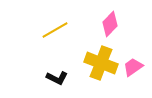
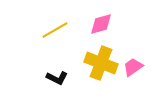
pink diamond: moved 9 px left; rotated 30 degrees clockwise
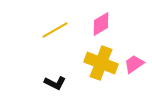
pink diamond: rotated 15 degrees counterclockwise
pink trapezoid: moved 1 px right, 3 px up
black L-shape: moved 2 px left, 5 px down
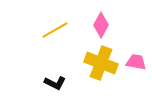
pink diamond: moved 1 px down; rotated 30 degrees counterclockwise
pink trapezoid: moved 2 px right, 2 px up; rotated 45 degrees clockwise
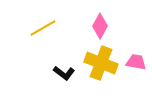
pink diamond: moved 1 px left, 1 px down
yellow line: moved 12 px left, 2 px up
black L-shape: moved 9 px right, 10 px up; rotated 10 degrees clockwise
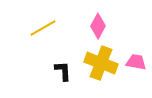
pink diamond: moved 2 px left
black L-shape: moved 1 px left, 2 px up; rotated 130 degrees counterclockwise
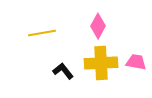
yellow line: moved 1 px left, 5 px down; rotated 20 degrees clockwise
yellow cross: rotated 24 degrees counterclockwise
black L-shape: rotated 35 degrees counterclockwise
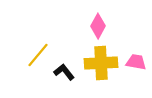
yellow line: moved 4 px left, 22 px down; rotated 40 degrees counterclockwise
black L-shape: moved 1 px right, 1 px down
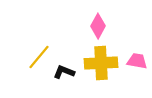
yellow line: moved 1 px right, 2 px down
pink trapezoid: moved 1 px right, 1 px up
black L-shape: rotated 30 degrees counterclockwise
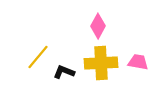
yellow line: moved 1 px left
pink trapezoid: moved 1 px right, 1 px down
